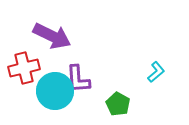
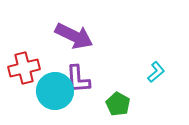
purple arrow: moved 22 px right
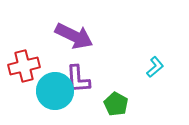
red cross: moved 2 px up
cyan L-shape: moved 1 px left, 5 px up
green pentagon: moved 2 px left
